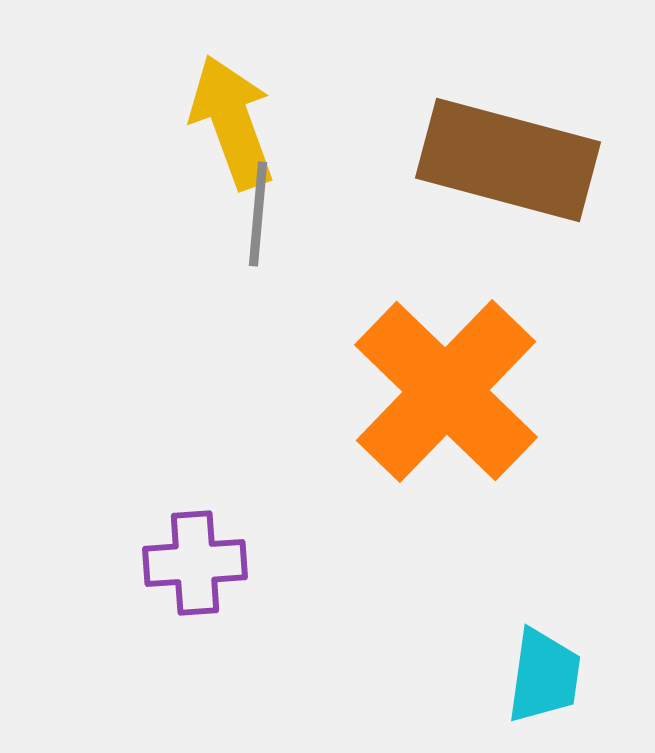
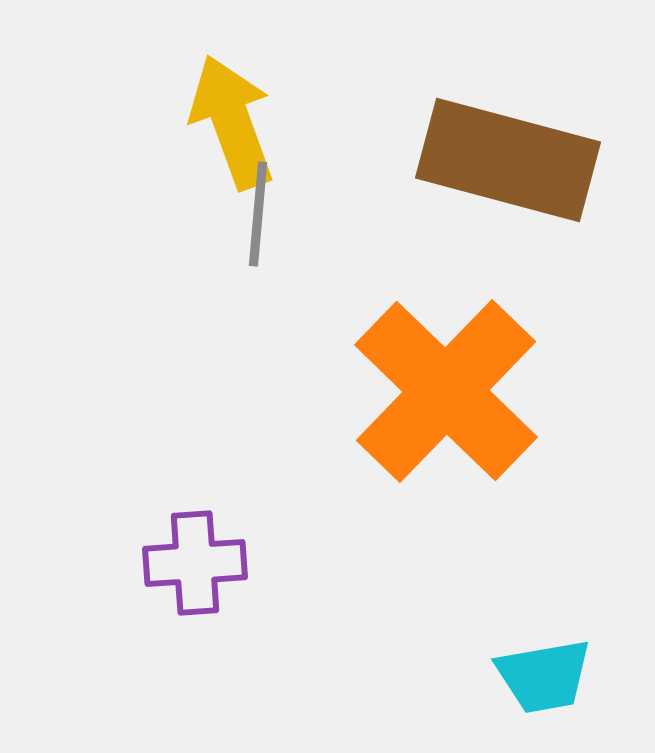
cyan trapezoid: rotated 72 degrees clockwise
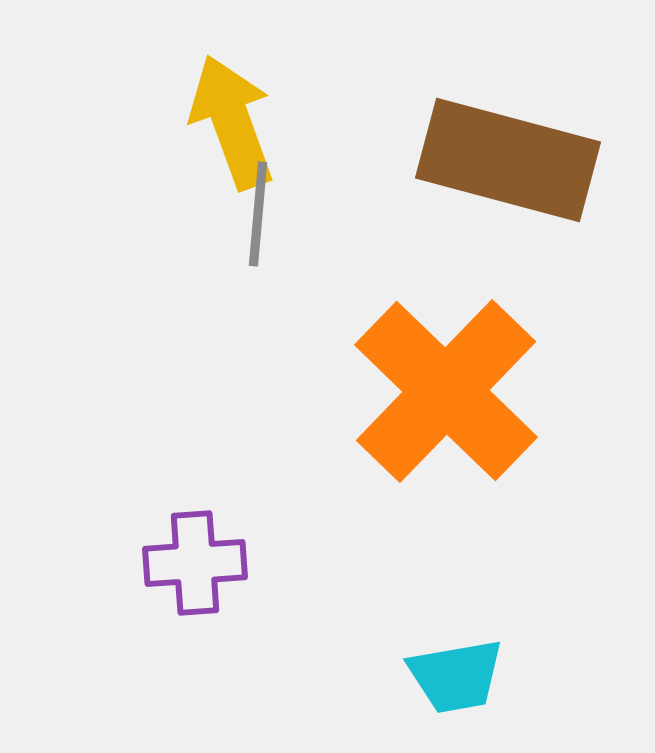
cyan trapezoid: moved 88 px left
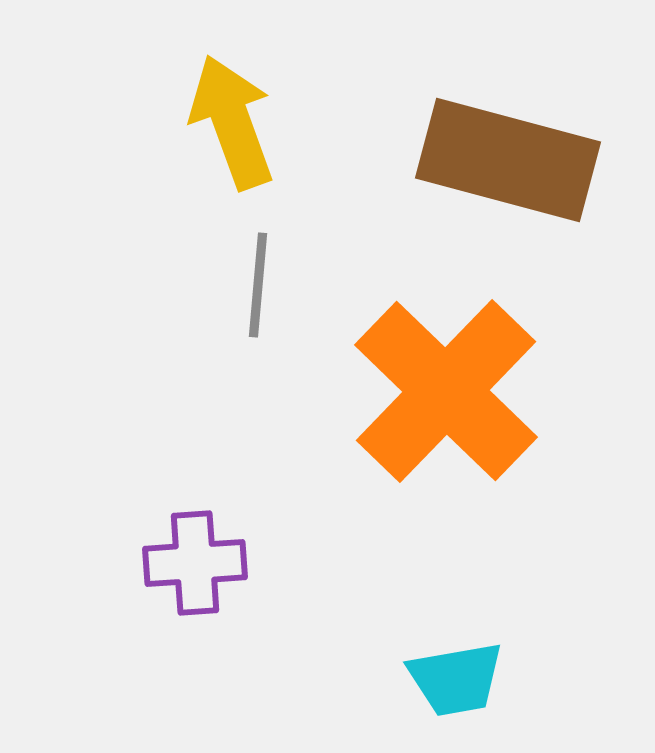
gray line: moved 71 px down
cyan trapezoid: moved 3 px down
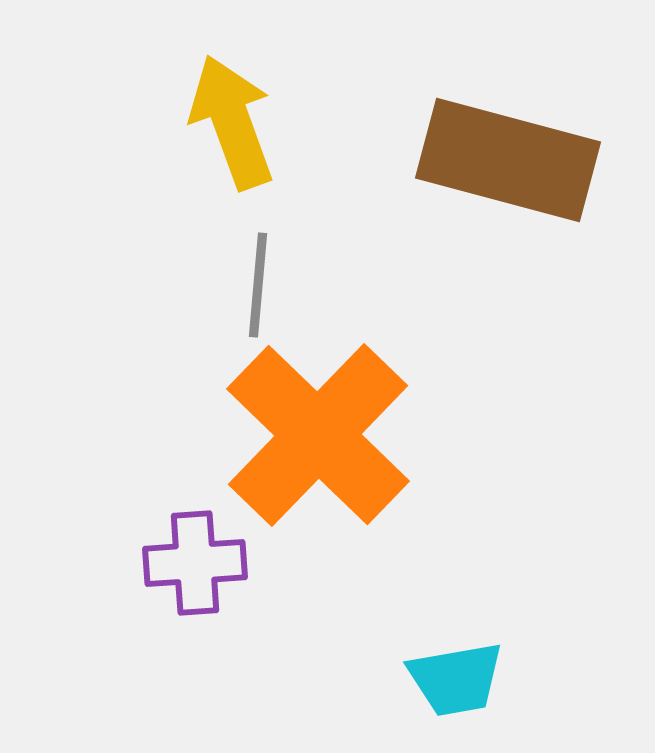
orange cross: moved 128 px left, 44 px down
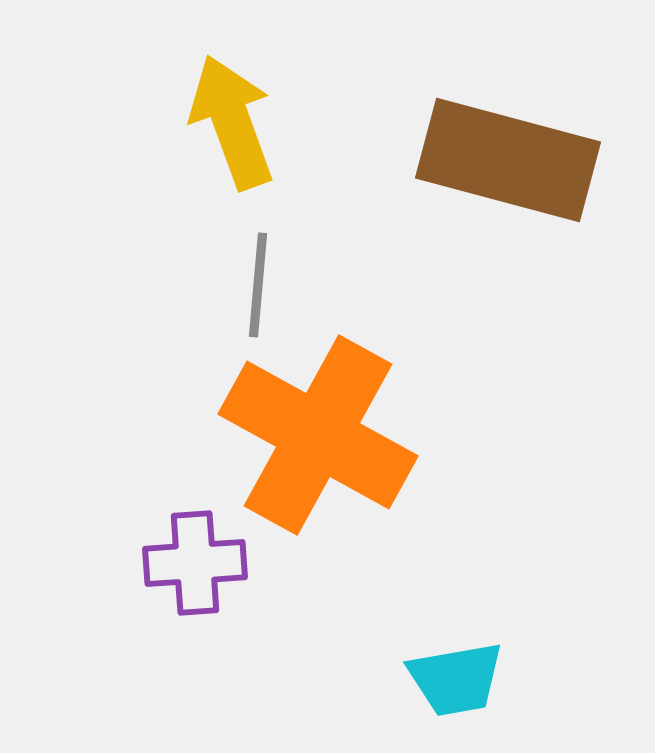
orange cross: rotated 15 degrees counterclockwise
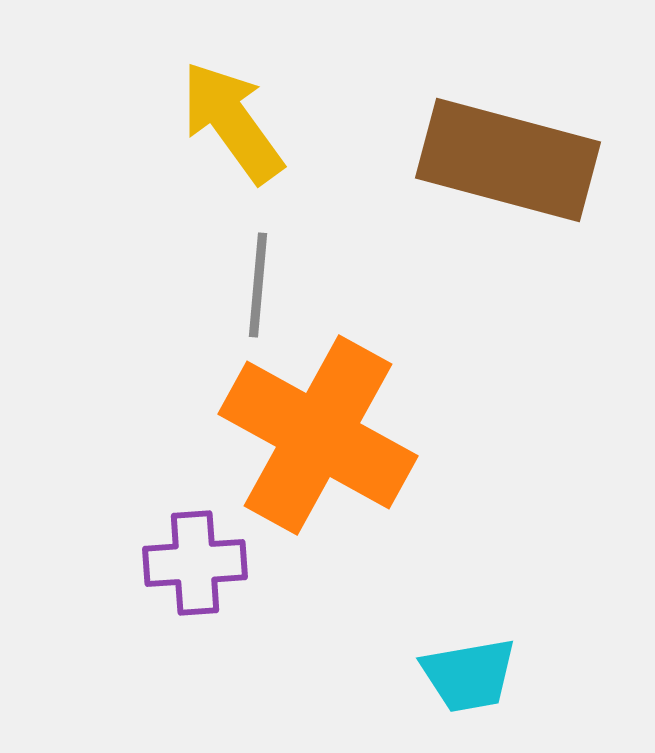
yellow arrow: rotated 16 degrees counterclockwise
cyan trapezoid: moved 13 px right, 4 px up
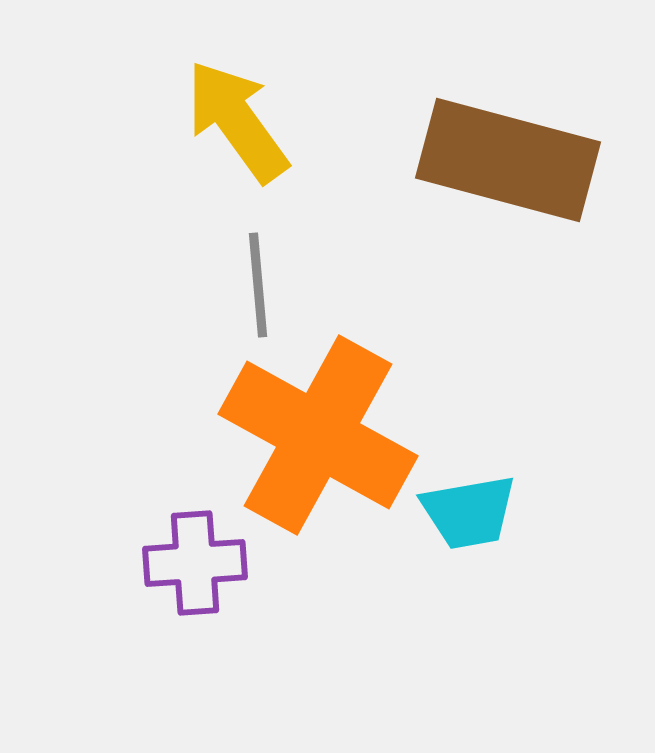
yellow arrow: moved 5 px right, 1 px up
gray line: rotated 10 degrees counterclockwise
cyan trapezoid: moved 163 px up
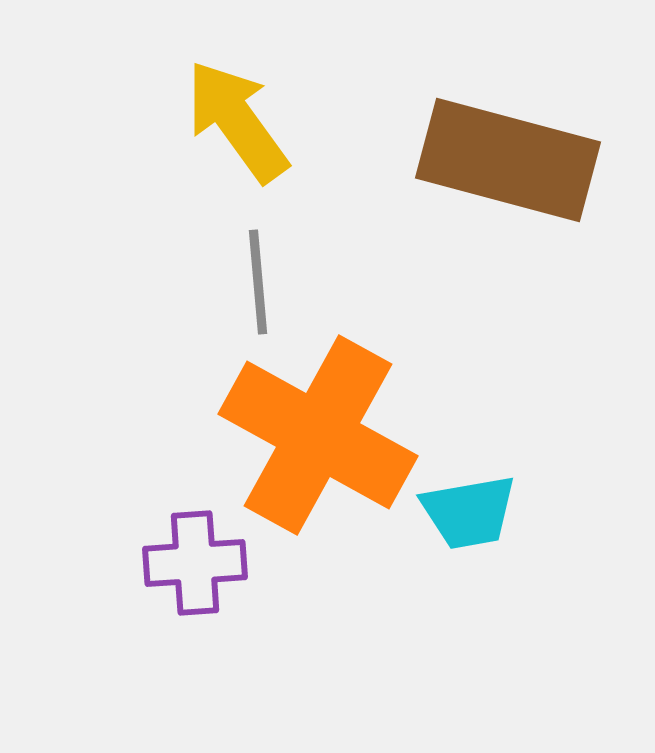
gray line: moved 3 px up
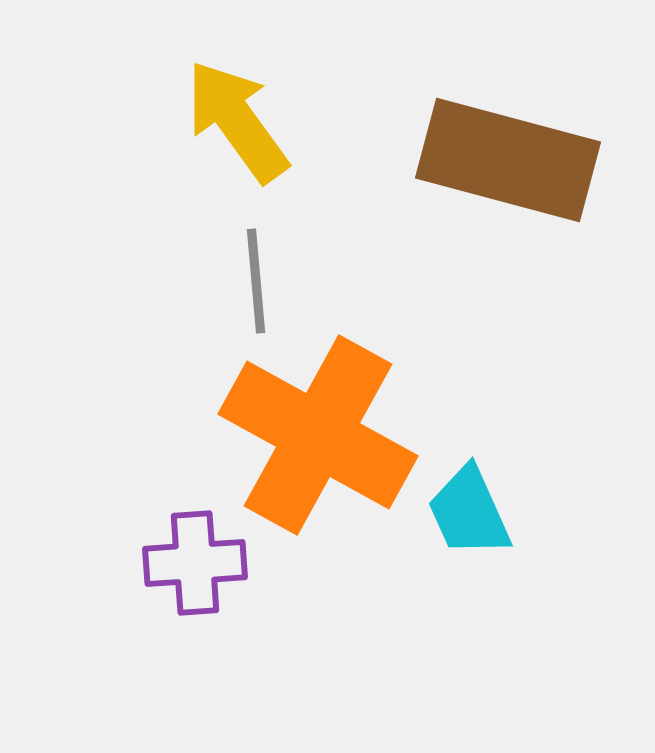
gray line: moved 2 px left, 1 px up
cyan trapezoid: rotated 76 degrees clockwise
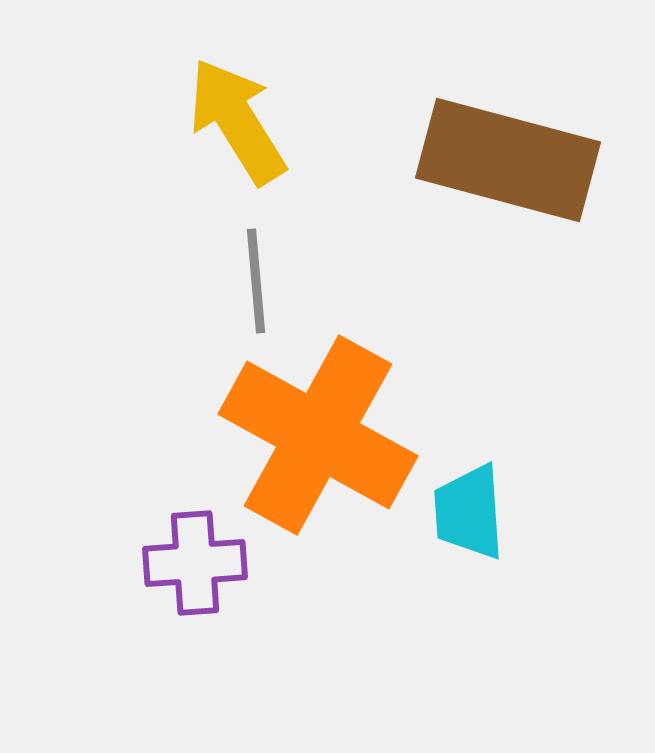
yellow arrow: rotated 4 degrees clockwise
cyan trapezoid: rotated 20 degrees clockwise
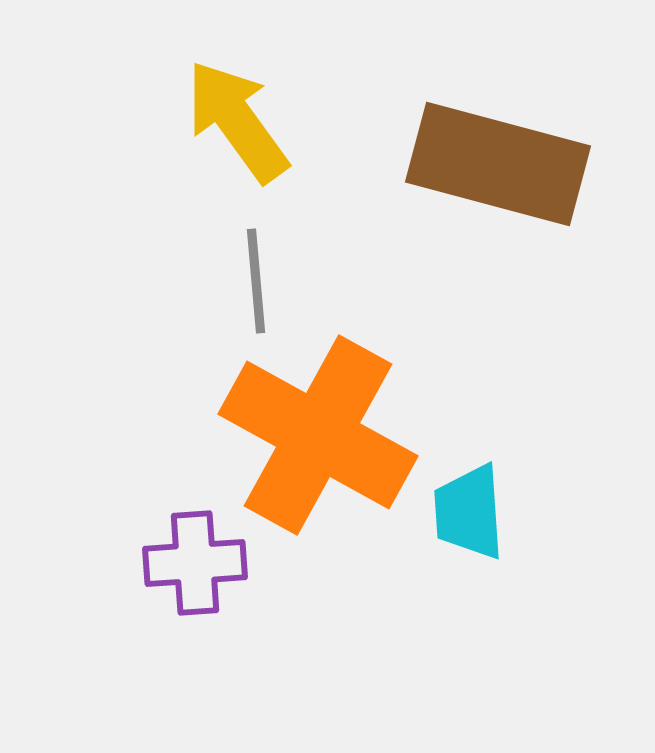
yellow arrow: rotated 4 degrees counterclockwise
brown rectangle: moved 10 px left, 4 px down
